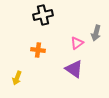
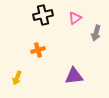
pink triangle: moved 2 px left, 25 px up
orange cross: rotated 24 degrees counterclockwise
purple triangle: moved 7 px down; rotated 42 degrees counterclockwise
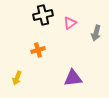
pink triangle: moved 5 px left, 5 px down
purple triangle: moved 1 px left, 2 px down
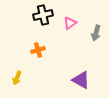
purple triangle: moved 8 px right, 2 px down; rotated 36 degrees clockwise
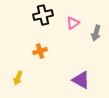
pink triangle: moved 3 px right
orange cross: moved 2 px right, 1 px down
yellow arrow: moved 1 px right
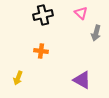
pink triangle: moved 8 px right, 10 px up; rotated 40 degrees counterclockwise
orange cross: moved 1 px right; rotated 24 degrees clockwise
purple triangle: moved 1 px right
